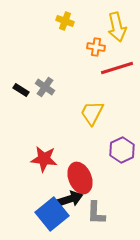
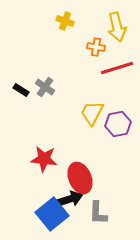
purple hexagon: moved 4 px left, 26 px up; rotated 15 degrees clockwise
gray L-shape: moved 2 px right
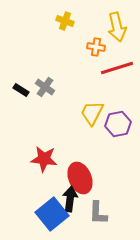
black arrow: rotated 65 degrees counterclockwise
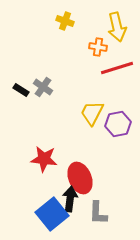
orange cross: moved 2 px right
gray cross: moved 2 px left
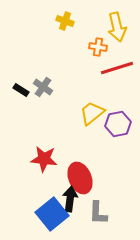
yellow trapezoid: rotated 24 degrees clockwise
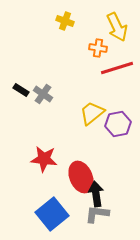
yellow arrow: rotated 12 degrees counterclockwise
orange cross: moved 1 px down
gray cross: moved 7 px down
red ellipse: moved 1 px right, 1 px up
black arrow: moved 26 px right, 5 px up; rotated 15 degrees counterclockwise
gray L-shape: moved 1 px left, 1 px down; rotated 95 degrees clockwise
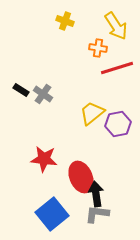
yellow arrow: moved 1 px left, 1 px up; rotated 8 degrees counterclockwise
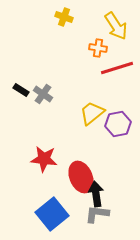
yellow cross: moved 1 px left, 4 px up
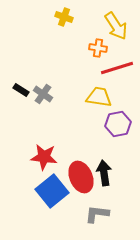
yellow trapezoid: moved 7 px right, 16 px up; rotated 48 degrees clockwise
red star: moved 2 px up
black arrow: moved 8 px right, 21 px up
blue square: moved 23 px up
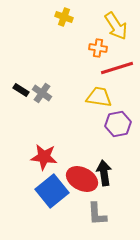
gray cross: moved 1 px left, 1 px up
red ellipse: moved 1 px right, 2 px down; rotated 40 degrees counterclockwise
gray L-shape: rotated 100 degrees counterclockwise
